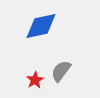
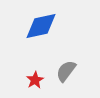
gray semicircle: moved 5 px right
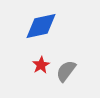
red star: moved 6 px right, 15 px up
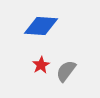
blue diamond: rotated 16 degrees clockwise
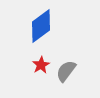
blue diamond: rotated 40 degrees counterclockwise
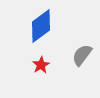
gray semicircle: moved 16 px right, 16 px up
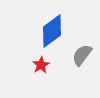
blue diamond: moved 11 px right, 5 px down
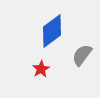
red star: moved 4 px down
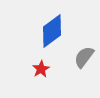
gray semicircle: moved 2 px right, 2 px down
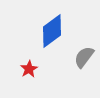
red star: moved 12 px left
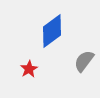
gray semicircle: moved 4 px down
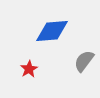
blue diamond: rotated 32 degrees clockwise
